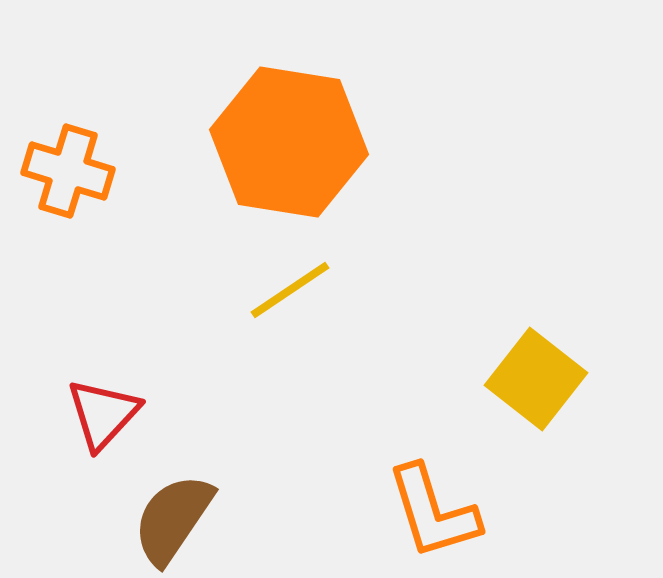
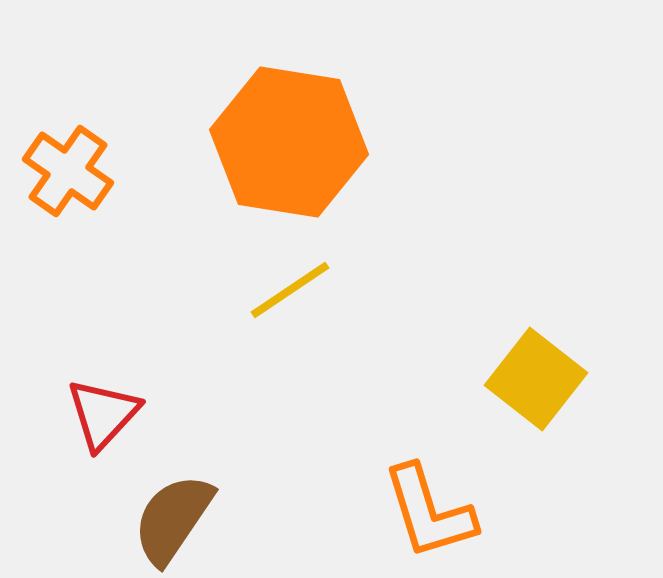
orange cross: rotated 18 degrees clockwise
orange L-shape: moved 4 px left
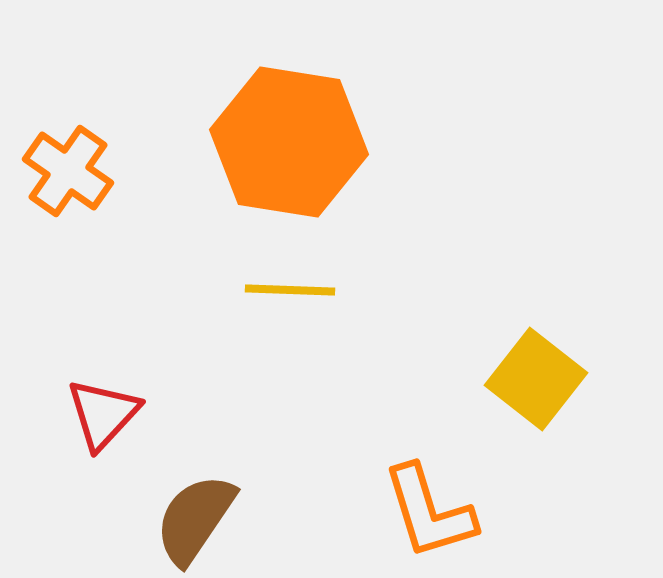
yellow line: rotated 36 degrees clockwise
brown semicircle: moved 22 px right
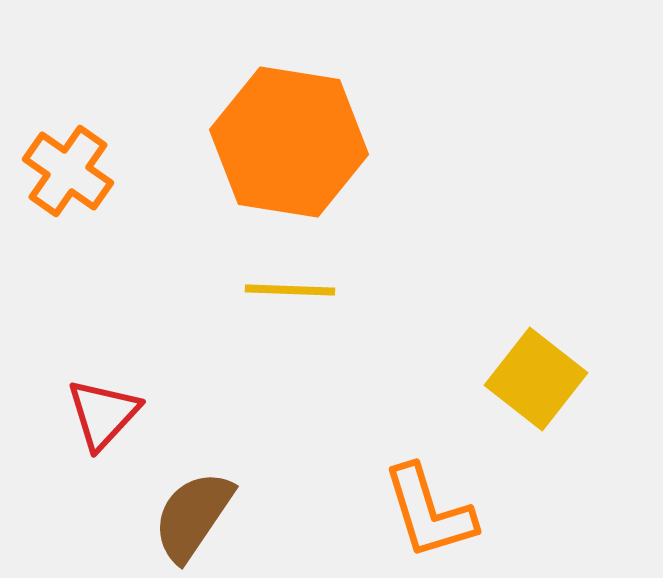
brown semicircle: moved 2 px left, 3 px up
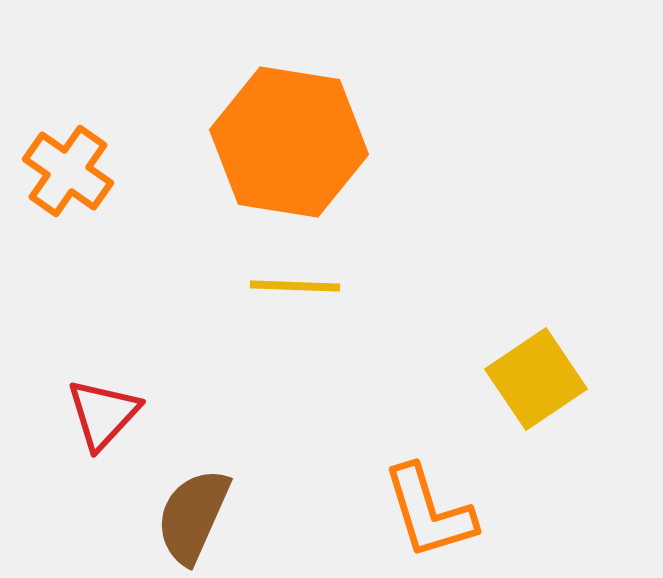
yellow line: moved 5 px right, 4 px up
yellow square: rotated 18 degrees clockwise
brown semicircle: rotated 10 degrees counterclockwise
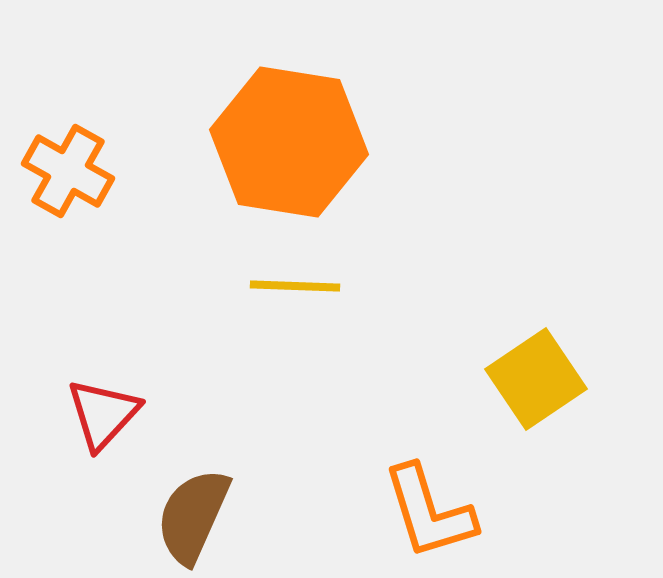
orange cross: rotated 6 degrees counterclockwise
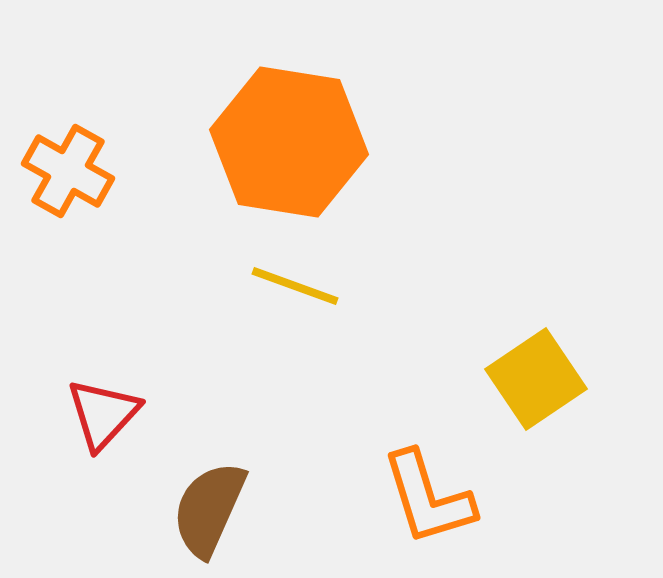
yellow line: rotated 18 degrees clockwise
orange L-shape: moved 1 px left, 14 px up
brown semicircle: moved 16 px right, 7 px up
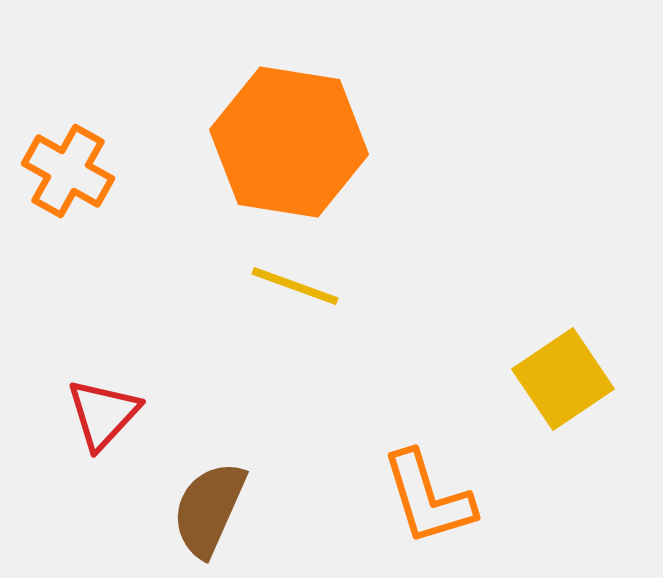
yellow square: moved 27 px right
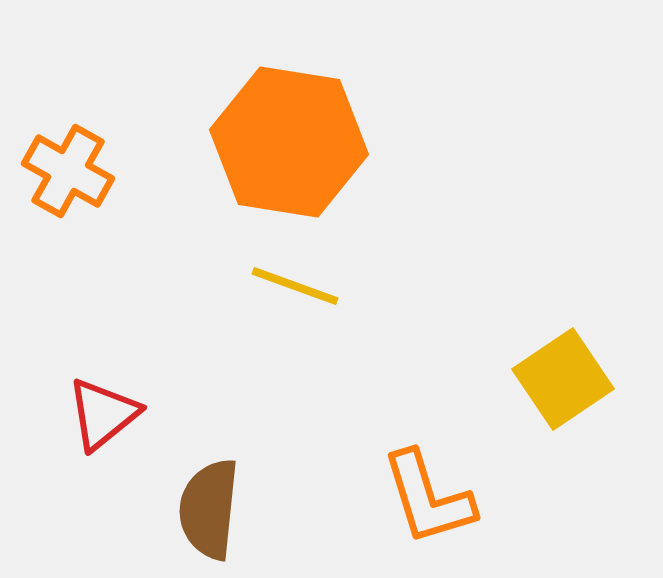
red triangle: rotated 8 degrees clockwise
brown semicircle: rotated 18 degrees counterclockwise
